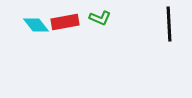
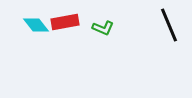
green L-shape: moved 3 px right, 10 px down
black line: moved 1 px down; rotated 20 degrees counterclockwise
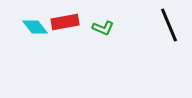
cyan diamond: moved 1 px left, 2 px down
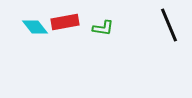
green L-shape: rotated 15 degrees counterclockwise
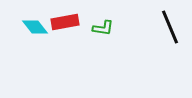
black line: moved 1 px right, 2 px down
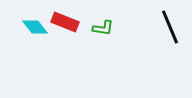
red rectangle: rotated 32 degrees clockwise
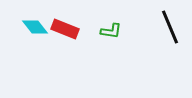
red rectangle: moved 7 px down
green L-shape: moved 8 px right, 3 px down
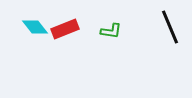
red rectangle: rotated 44 degrees counterclockwise
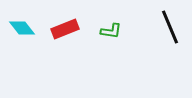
cyan diamond: moved 13 px left, 1 px down
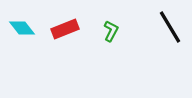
black line: rotated 8 degrees counterclockwise
green L-shape: rotated 70 degrees counterclockwise
